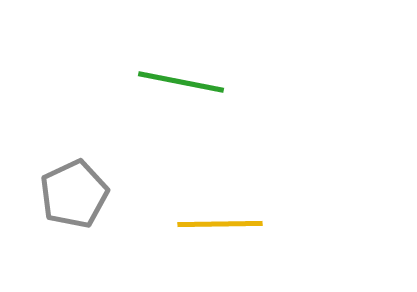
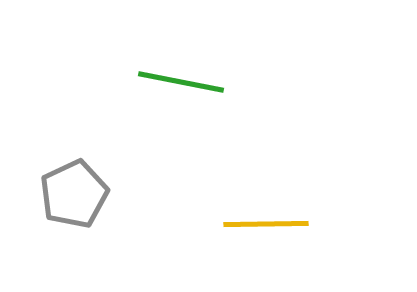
yellow line: moved 46 px right
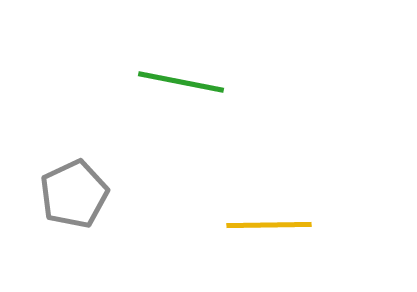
yellow line: moved 3 px right, 1 px down
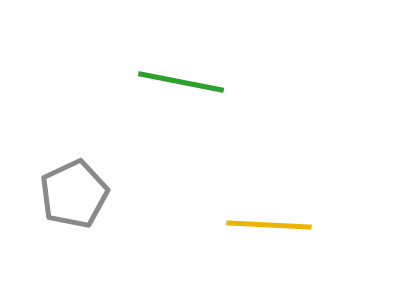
yellow line: rotated 4 degrees clockwise
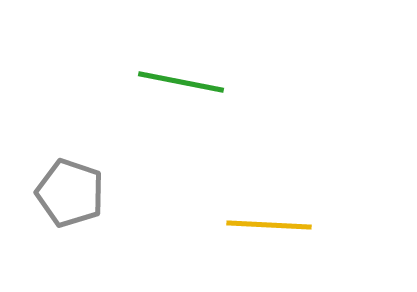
gray pentagon: moved 4 px left, 1 px up; rotated 28 degrees counterclockwise
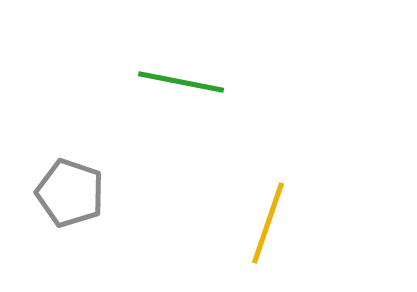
yellow line: moved 1 px left, 2 px up; rotated 74 degrees counterclockwise
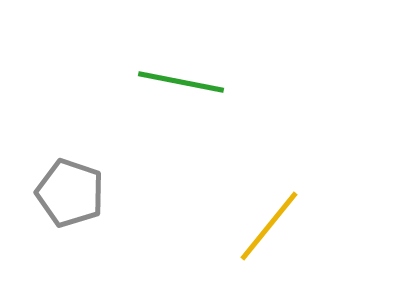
yellow line: moved 1 px right, 3 px down; rotated 20 degrees clockwise
